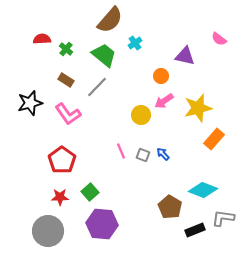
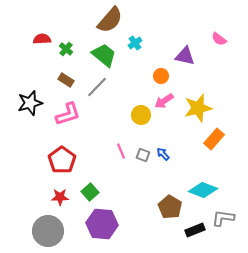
pink L-shape: rotated 72 degrees counterclockwise
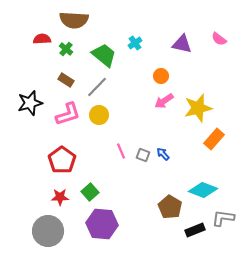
brown semicircle: moved 36 px left; rotated 52 degrees clockwise
purple triangle: moved 3 px left, 12 px up
yellow circle: moved 42 px left
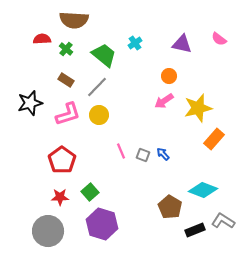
orange circle: moved 8 px right
gray L-shape: moved 3 px down; rotated 25 degrees clockwise
purple hexagon: rotated 12 degrees clockwise
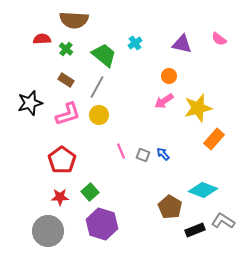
gray line: rotated 15 degrees counterclockwise
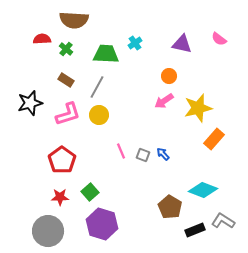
green trapezoid: moved 2 px right, 1 px up; rotated 36 degrees counterclockwise
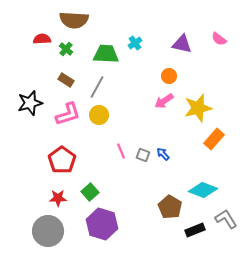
red star: moved 2 px left, 1 px down
gray L-shape: moved 3 px right, 2 px up; rotated 25 degrees clockwise
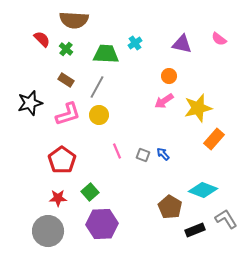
red semicircle: rotated 48 degrees clockwise
pink line: moved 4 px left
purple hexagon: rotated 20 degrees counterclockwise
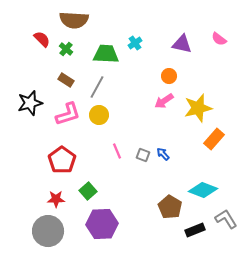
green square: moved 2 px left, 1 px up
red star: moved 2 px left, 1 px down
